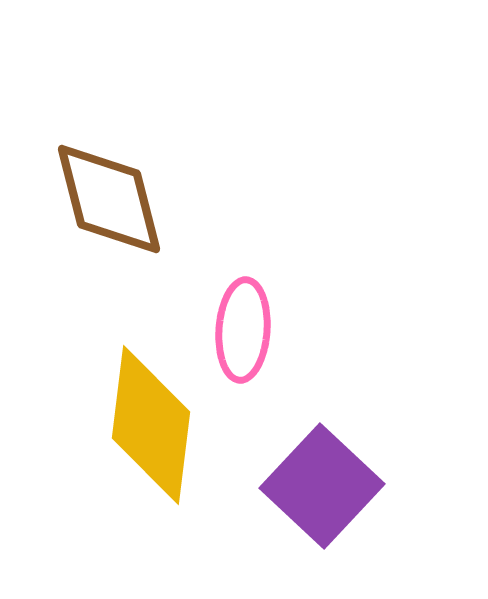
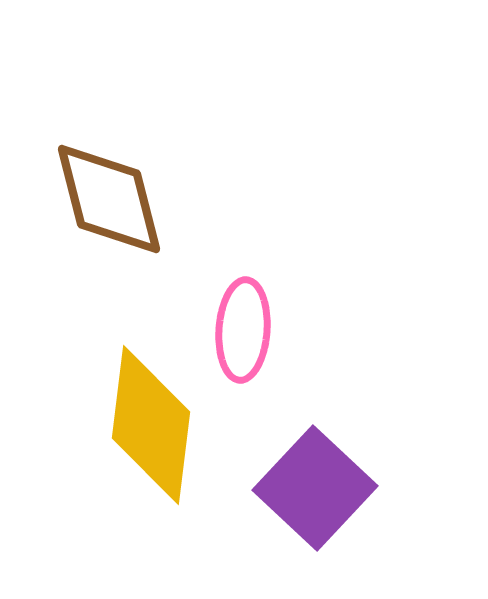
purple square: moved 7 px left, 2 px down
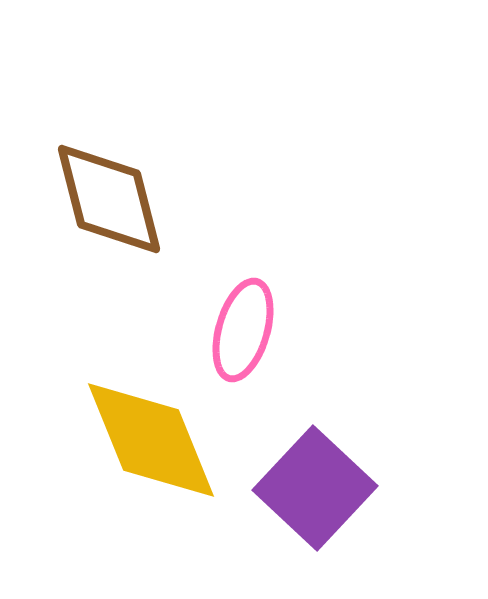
pink ellipse: rotated 12 degrees clockwise
yellow diamond: moved 15 px down; rotated 29 degrees counterclockwise
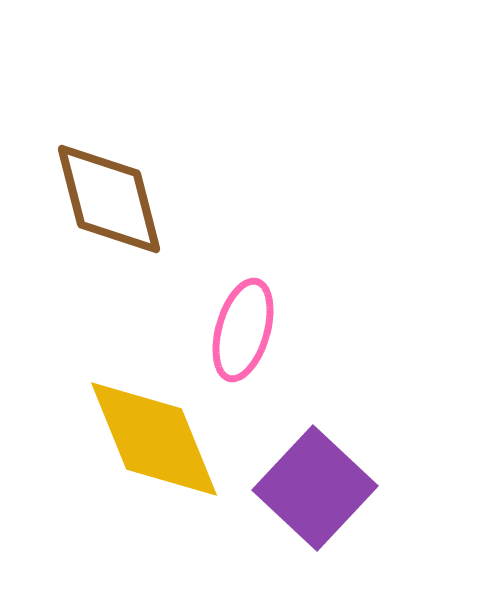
yellow diamond: moved 3 px right, 1 px up
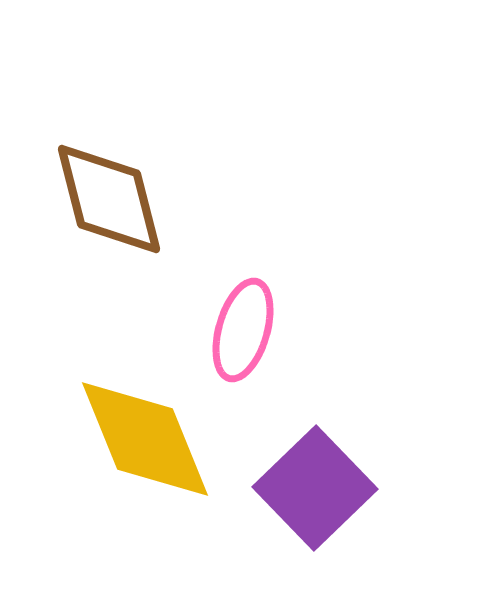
yellow diamond: moved 9 px left
purple square: rotated 3 degrees clockwise
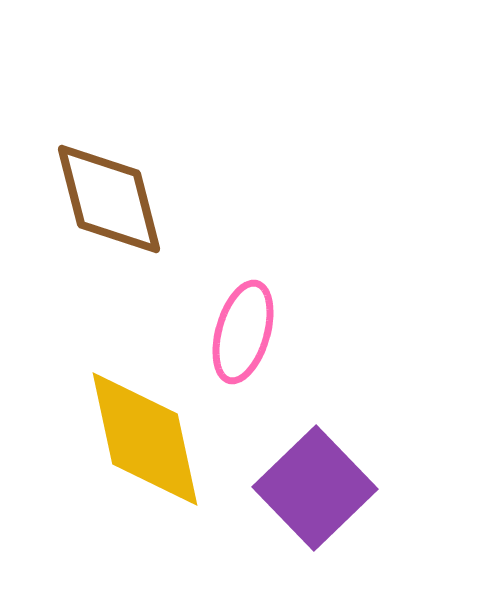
pink ellipse: moved 2 px down
yellow diamond: rotated 10 degrees clockwise
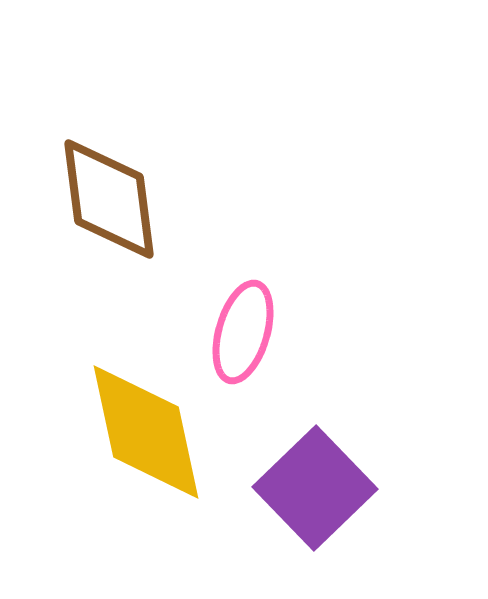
brown diamond: rotated 7 degrees clockwise
yellow diamond: moved 1 px right, 7 px up
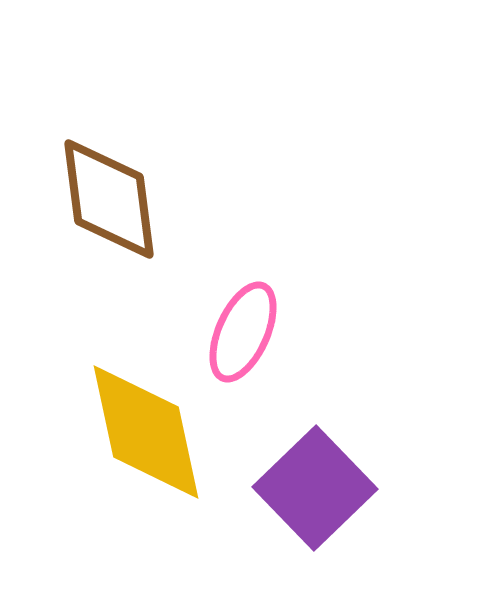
pink ellipse: rotated 8 degrees clockwise
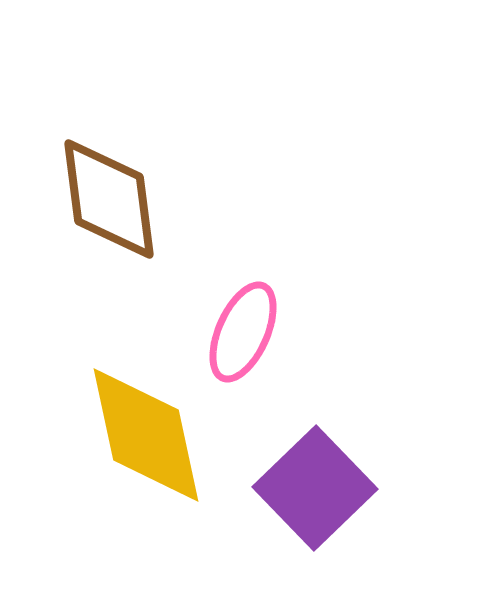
yellow diamond: moved 3 px down
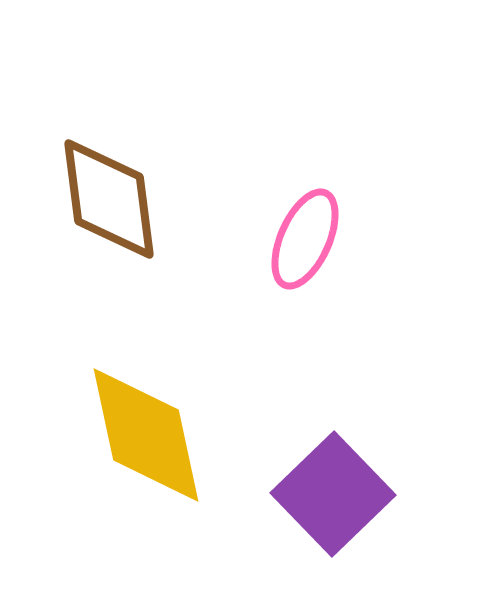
pink ellipse: moved 62 px right, 93 px up
purple square: moved 18 px right, 6 px down
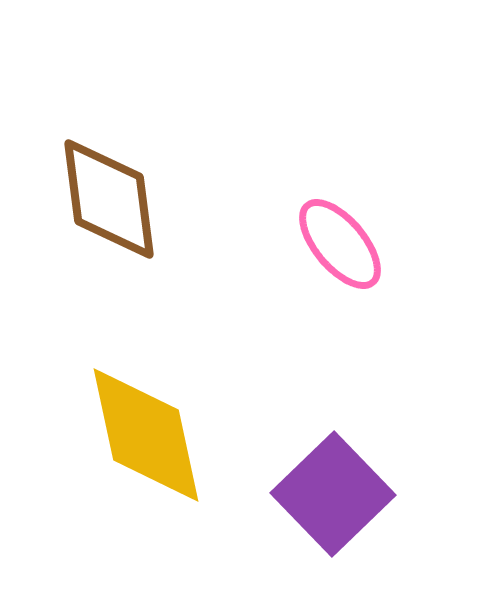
pink ellipse: moved 35 px right, 5 px down; rotated 64 degrees counterclockwise
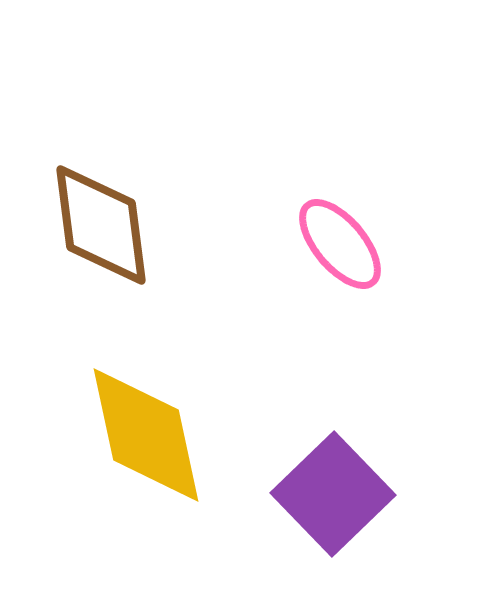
brown diamond: moved 8 px left, 26 px down
